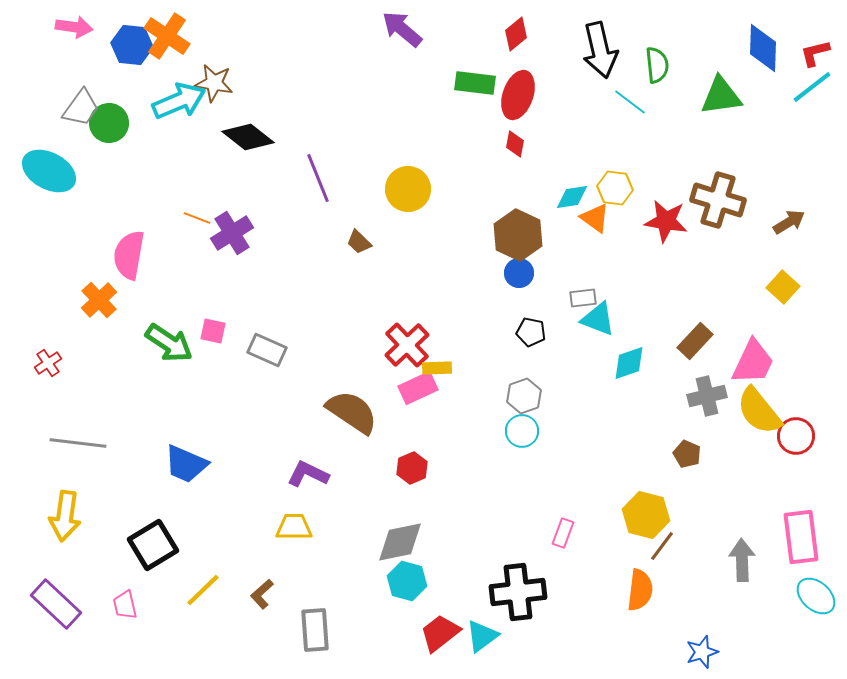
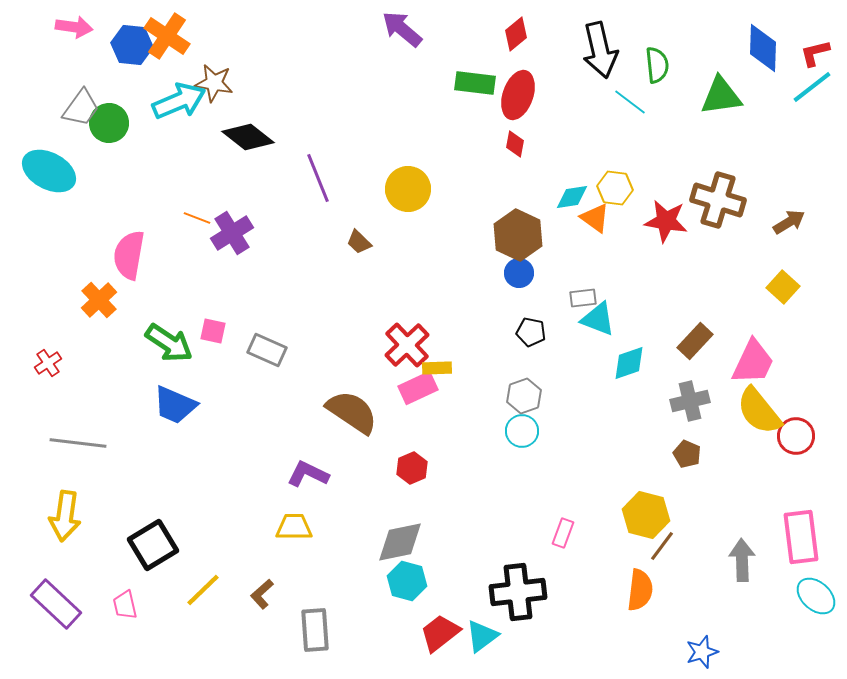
gray cross at (707, 396): moved 17 px left, 5 px down
blue trapezoid at (186, 464): moved 11 px left, 59 px up
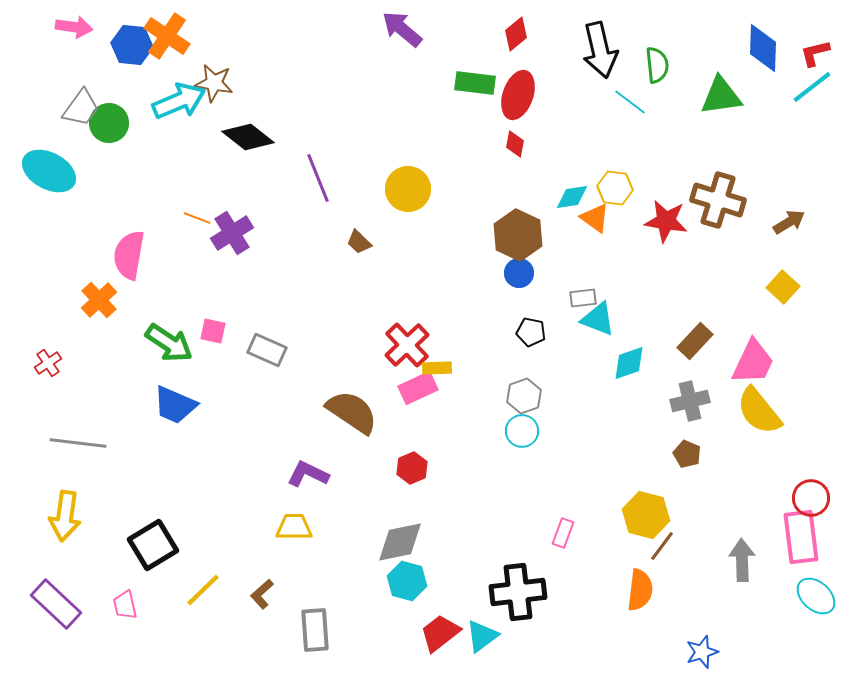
red circle at (796, 436): moved 15 px right, 62 px down
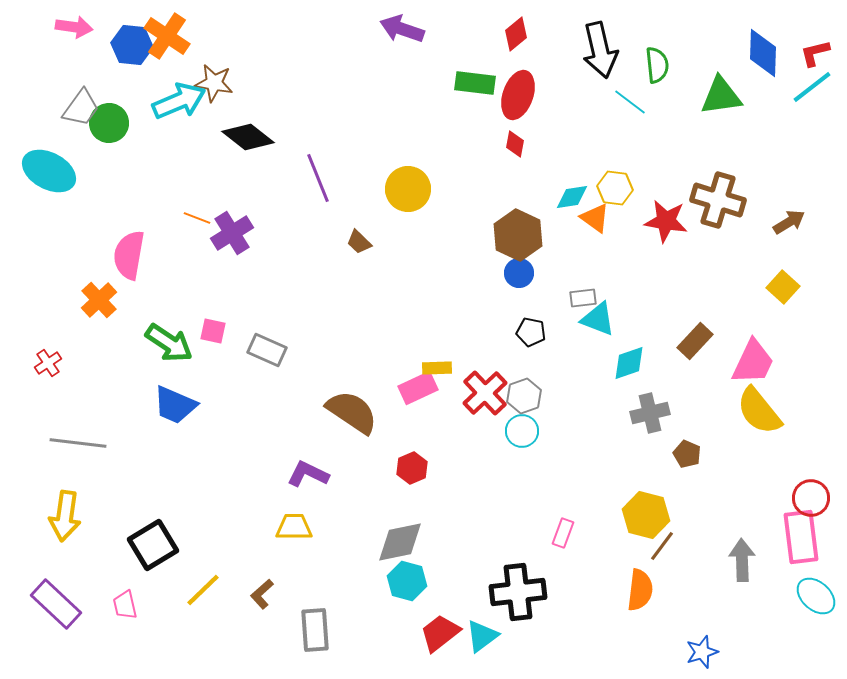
purple arrow at (402, 29): rotated 21 degrees counterclockwise
blue diamond at (763, 48): moved 5 px down
red cross at (407, 345): moved 78 px right, 48 px down
gray cross at (690, 401): moved 40 px left, 12 px down
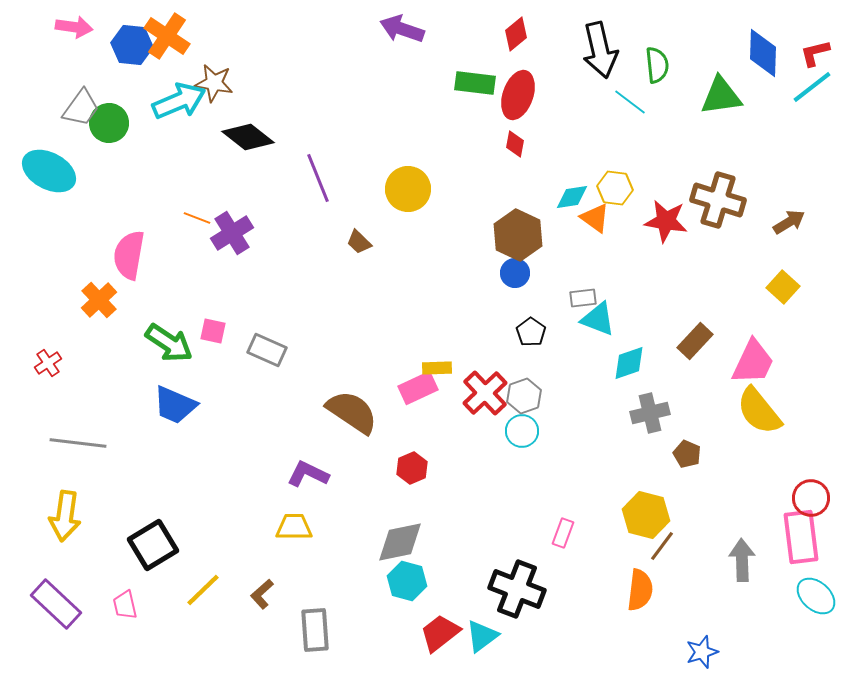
blue circle at (519, 273): moved 4 px left
black pentagon at (531, 332): rotated 24 degrees clockwise
black cross at (518, 592): moved 1 px left, 3 px up; rotated 28 degrees clockwise
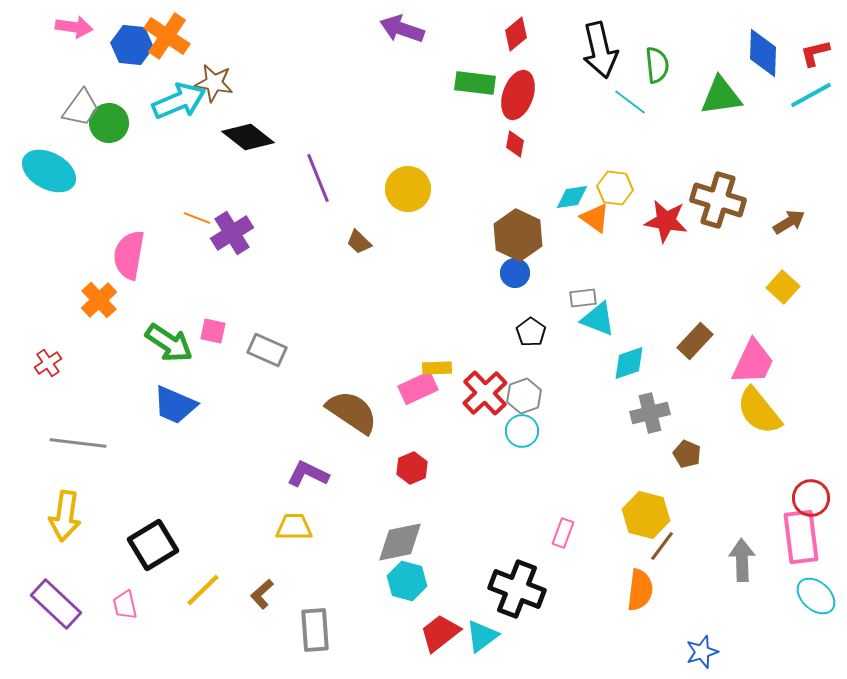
cyan line at (812, 87): moved 1 px left, 8 px down; rotated 9 degrees clockwise
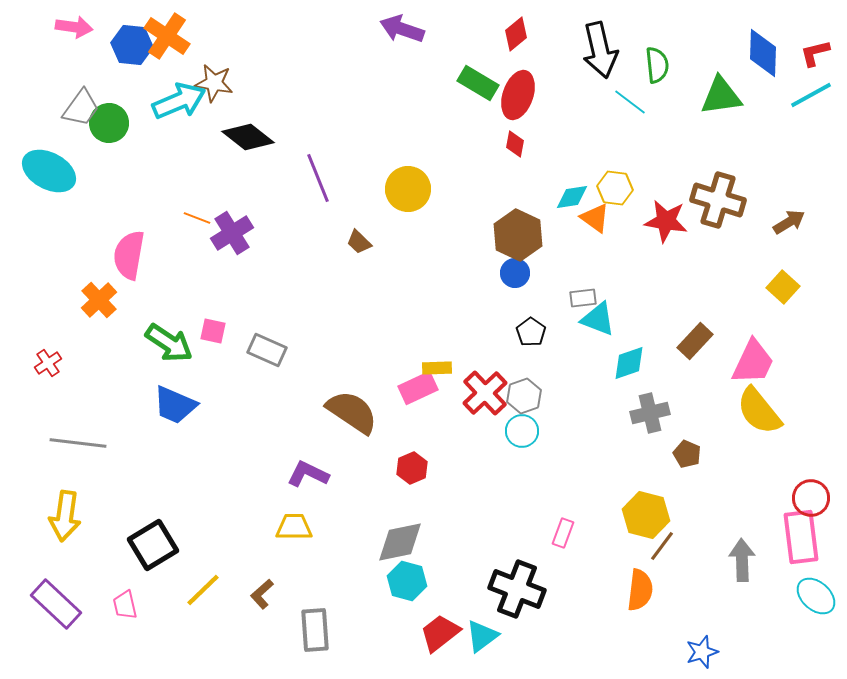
green rectangle at (475, 83): moved 3 px right; rotated 24 degrees clockwise
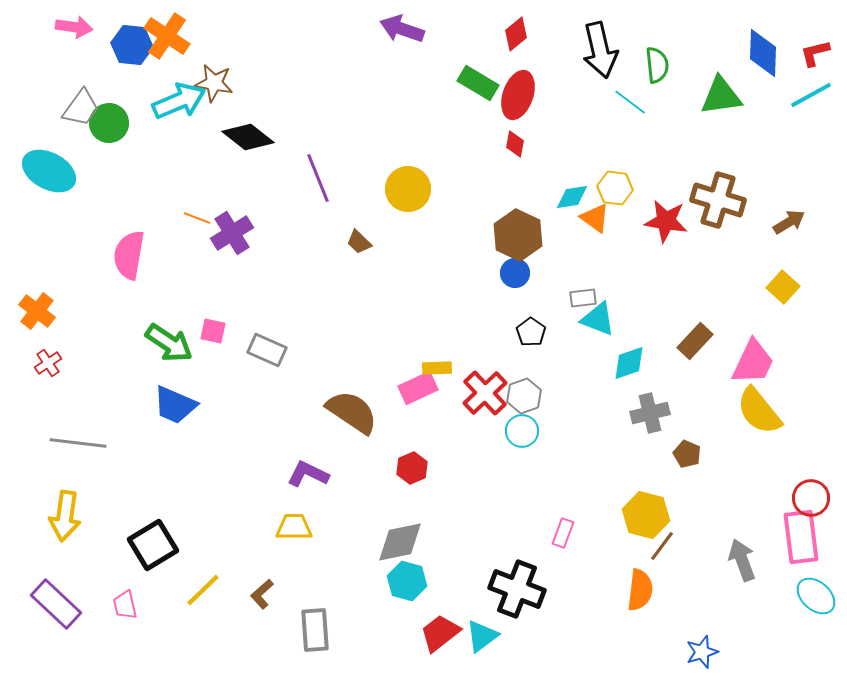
orange cross at (99, 300): moved 62 px left, 11 px down; rotated 9 degrees counterclockwise
gray arrow at (742, 560): rotated 18 degrees counterclockwise
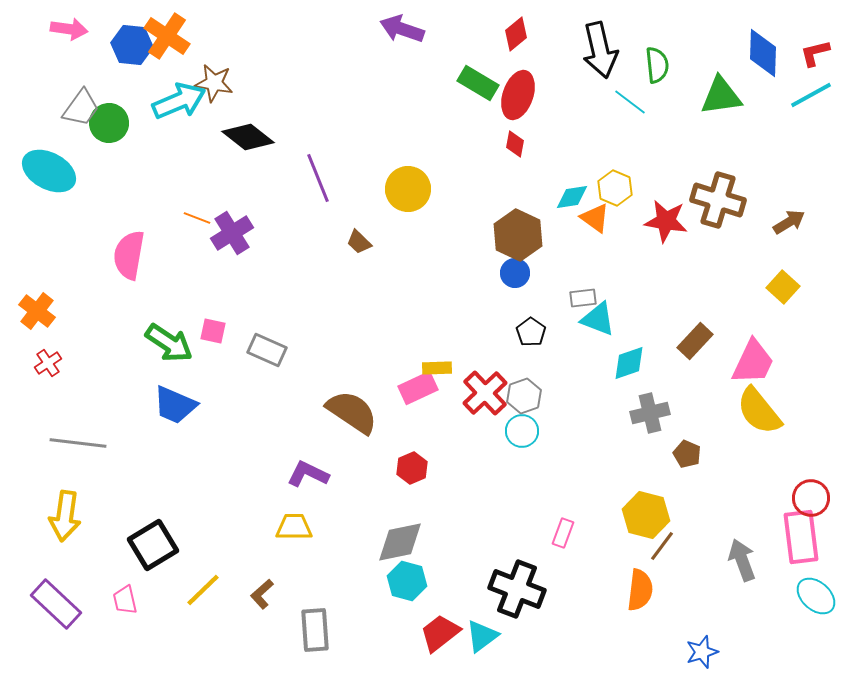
pink arrow at (74, 27): moved 5 px left, 2 px down
yellow hexagon at (615, 188): rotated 16 degrees clockwise
pink trapezoid at (125, 605): moved 5 px up
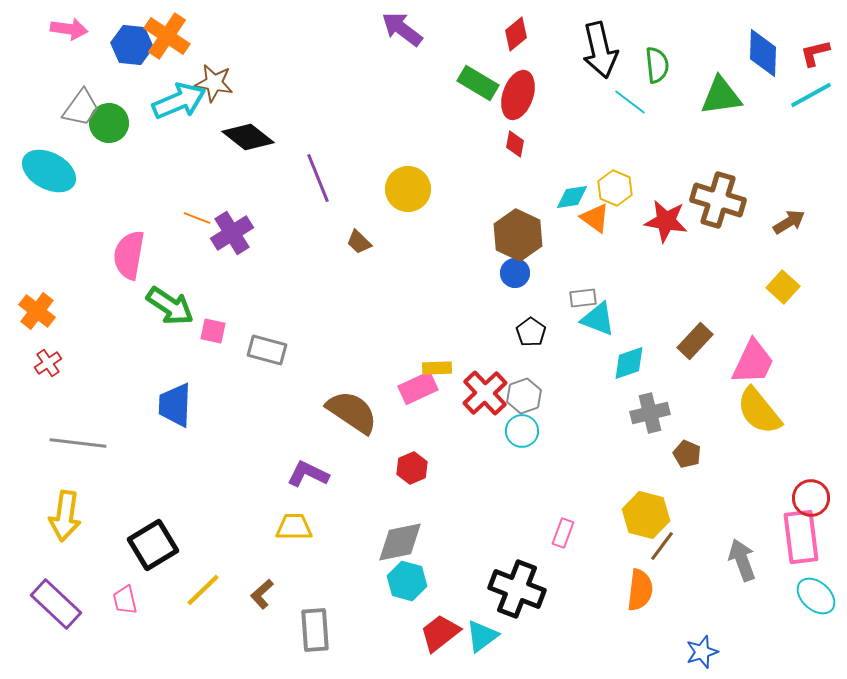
purple arrow at (402, 29): rotated 18 degrees clockwise
green arrow at (169, 343): moved 1 px right, 37 px up
gray rectangle at (267, 350): rotated 9 degrees counterclockwise
blue trapezoid at (175, 405): rotated 69 degrees clockwise
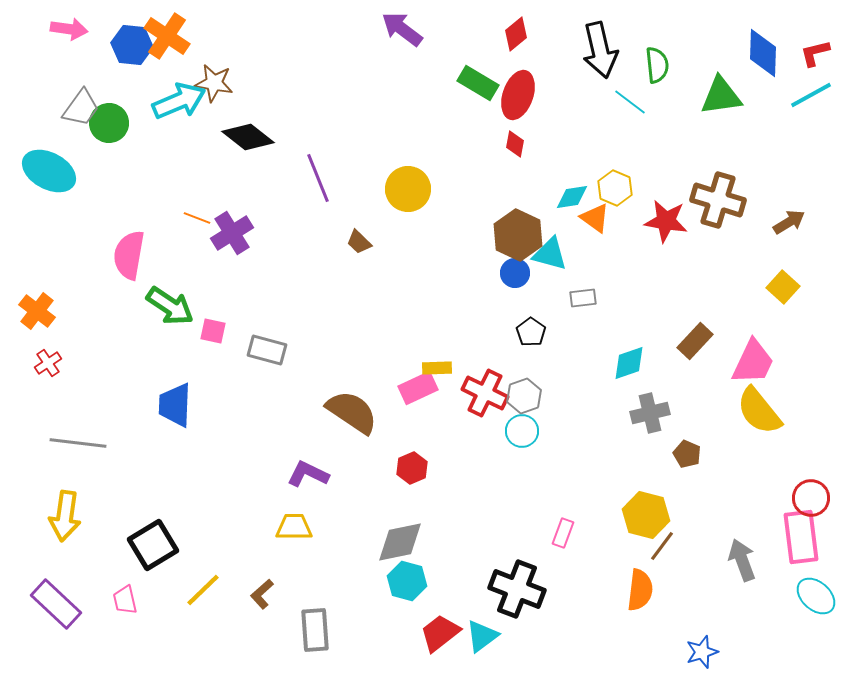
cyan triangle at (598, 319): moved 48 px left, 65 px up; rotated 6 degrees counterclockwise
red cross at (485, 393): rotated 21 degrees counterclockwise
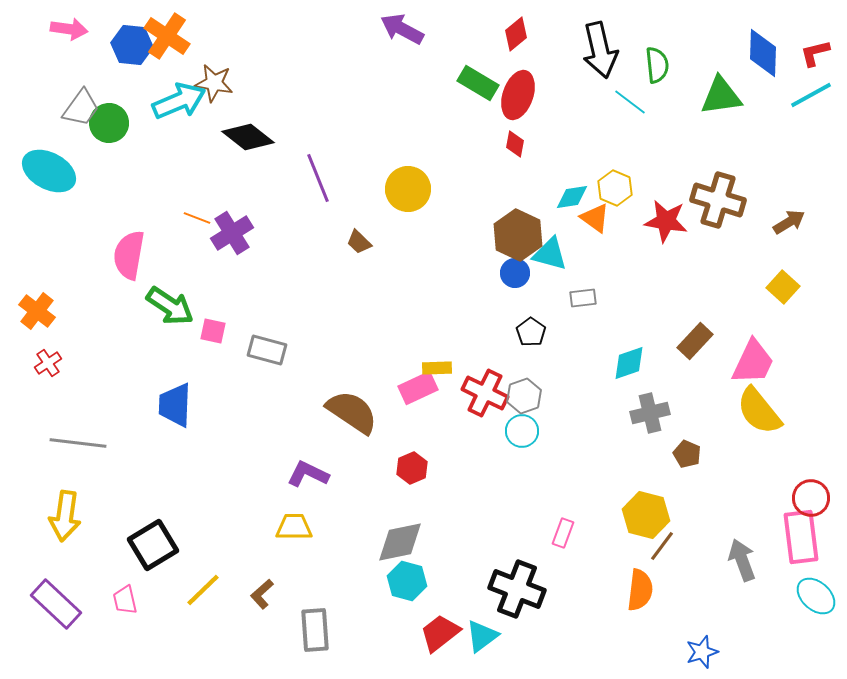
purple arrow at (402, 29): rotated 9 degrees counterclockwise
